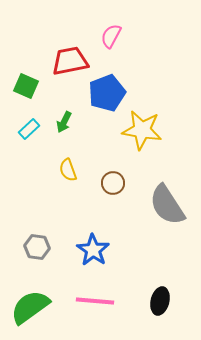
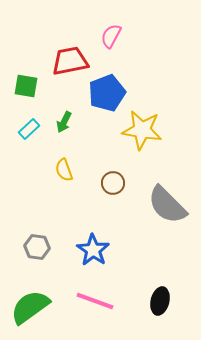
green square: rotated 15 degrees counterclockwise
yellow semicircle: moved 4 px left
gray semicircle: rotated 12 degrees counterclockwise
pink line: rotated 15 degrees clockwise
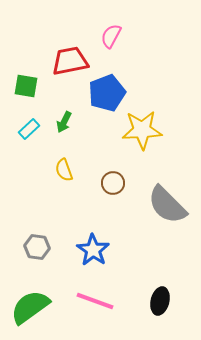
yellow star: rotated 12 degrees counterclockwise
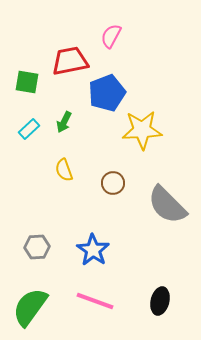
green square: moved 1 px right, 4 px up
gray hexagon: rotated 10 degrees counterclockwise
green semicircle: rotated 18 degrees counterclockwise
